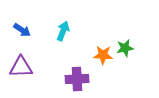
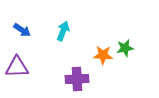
purple triangle: moved 4 px left
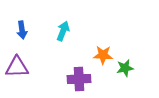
blue arrow: rotated 48 degrees clockwise
green star: moved 20 px down
purple cross: moved 2 px right
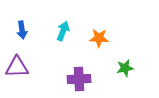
orange star: moved 4 px left, 17 px up
